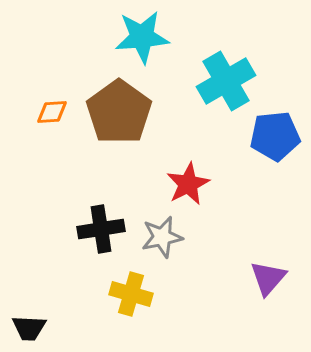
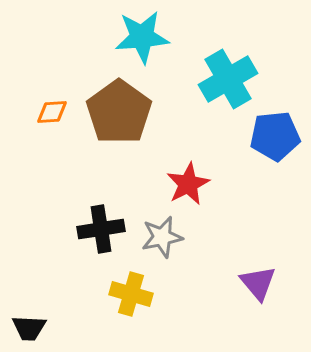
cyan cross: moved 2 px right, 2 px up
purple triangle: moved 10 px left, 5 px down; rotated 21 degrees counterclockwise
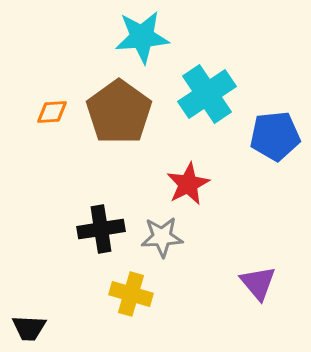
cyan cross: moved 21 px left, 15 px down; rotated 4 degrees counterclockwise
gray star: rotated 9 degrees clockwise
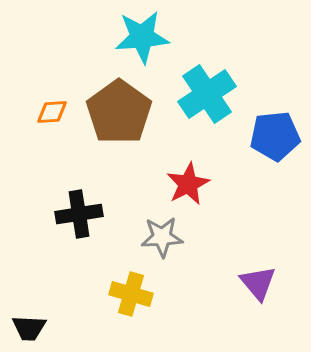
black cross: moved 22 px left, 15 px up
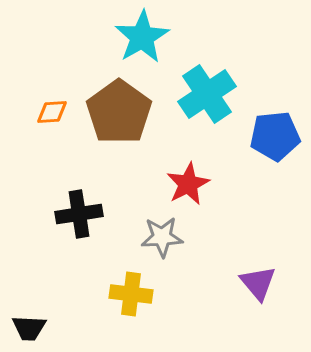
cyan star: rotated 26 degrees counterclockwise
yellow cross: rotated 9 degrees counterclockwise
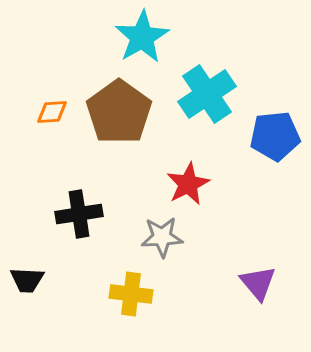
black trapezoid: moved 2 px left, 48 px up
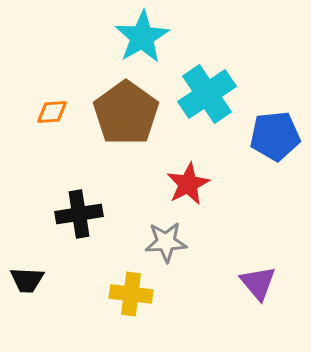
brown pentagon: moved 7 px right, 1 px down
gray star: moved 4 px right, 5 px down
